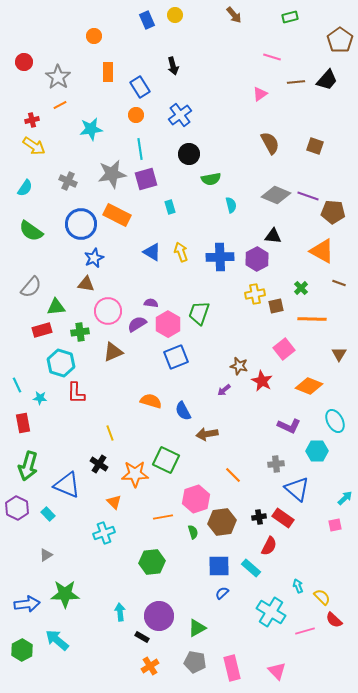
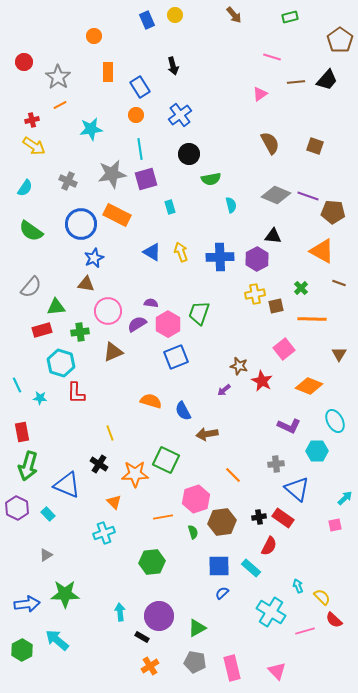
red rectangle at (23, 423): moved 1 px left, 9 px down
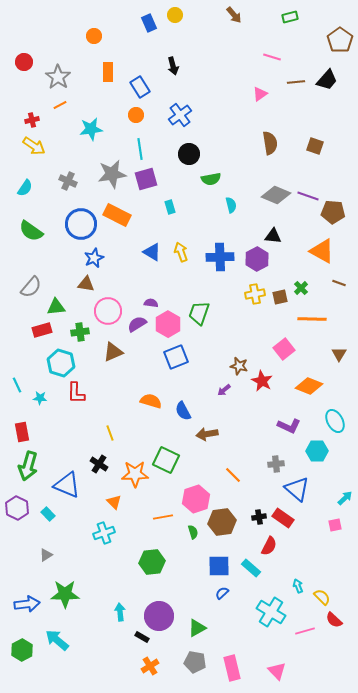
blue rectangle at (147, 20): moved 2 px right, 3 px down
brown semicircle at (270, 143): rotated 20 degrees clockwise
brown square at (276, 306): moved 4 px right, 9 px up
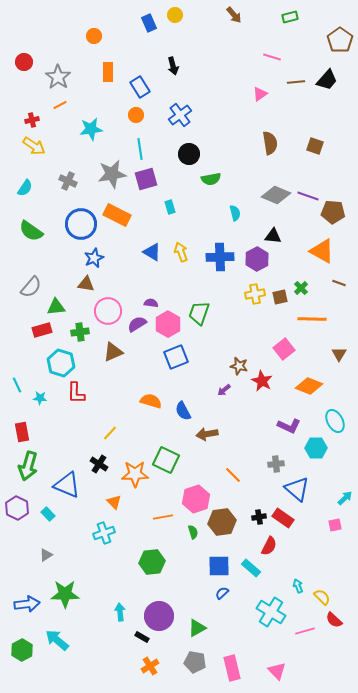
cyan semicircle at (231, 205): moved 4 px right, 8 px down
yellow line at (110, 433): rotated 63 degrees clockwise
cyan hexagon at (317, 451): moved 1 px left, 3 px up
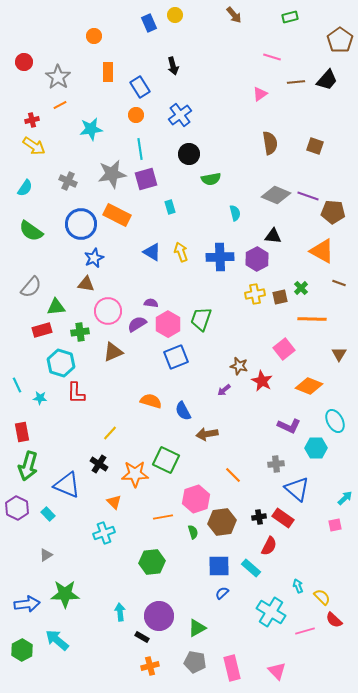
green trapezoid at (199, 313): moved 2 px right, 6 px down
orange cross at (150, 666): rotated 18 degrees clockwise
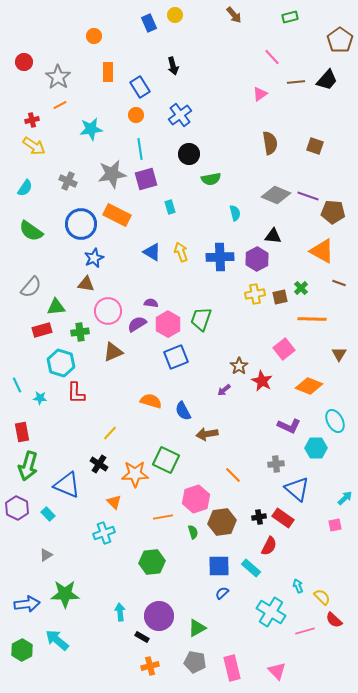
pink line at (272, 57): rotated 30 degrees clockwise
brown star at (239, 366): rotated 24 degrees clockwise
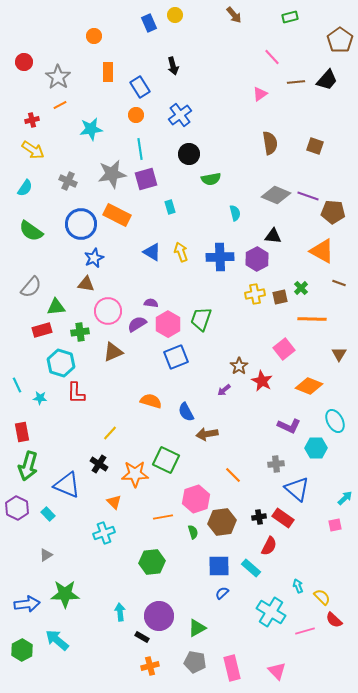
yellow arrow at (34, 146): moved 1 px left, 4 px down
blue semicircle at (183, 411): moved 3 px right, 1 px down
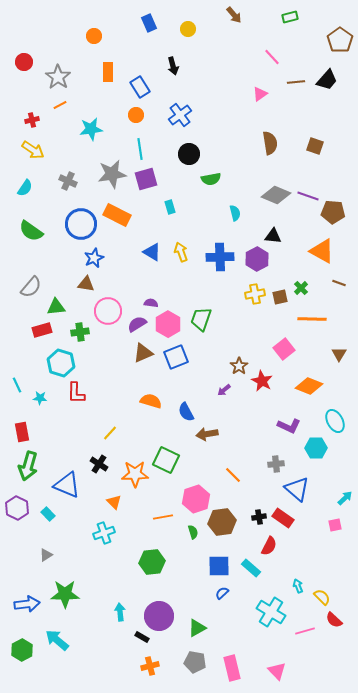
yellow circle at (175, 15): moved 13 px right, 14 px down
brown triangle at (113, 352): moved 30 px right, 1 px down
